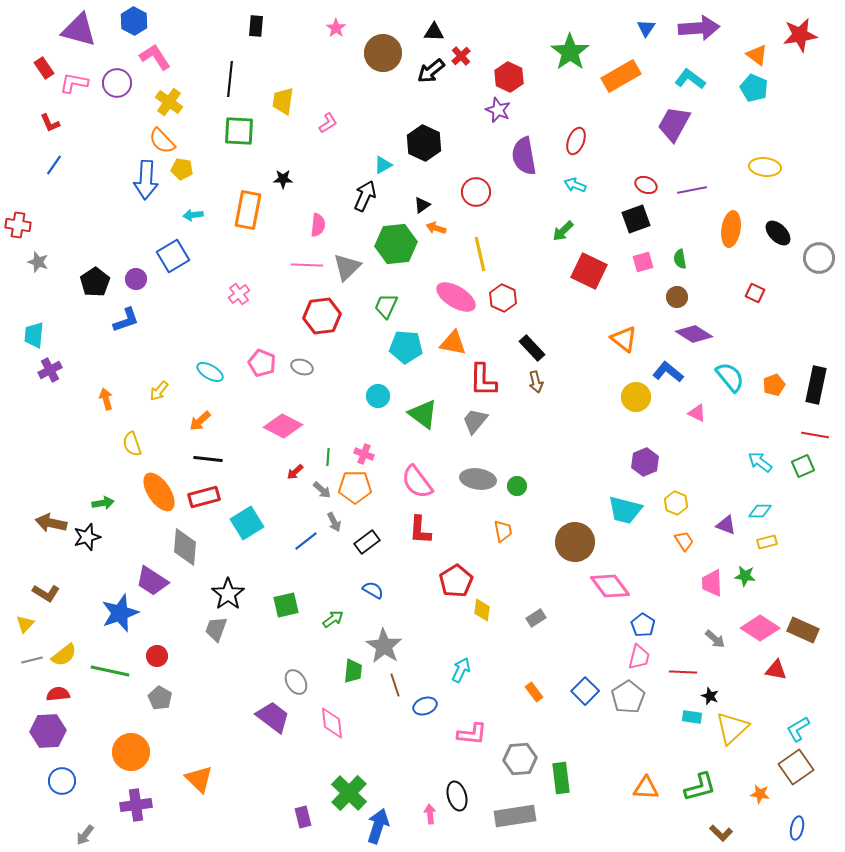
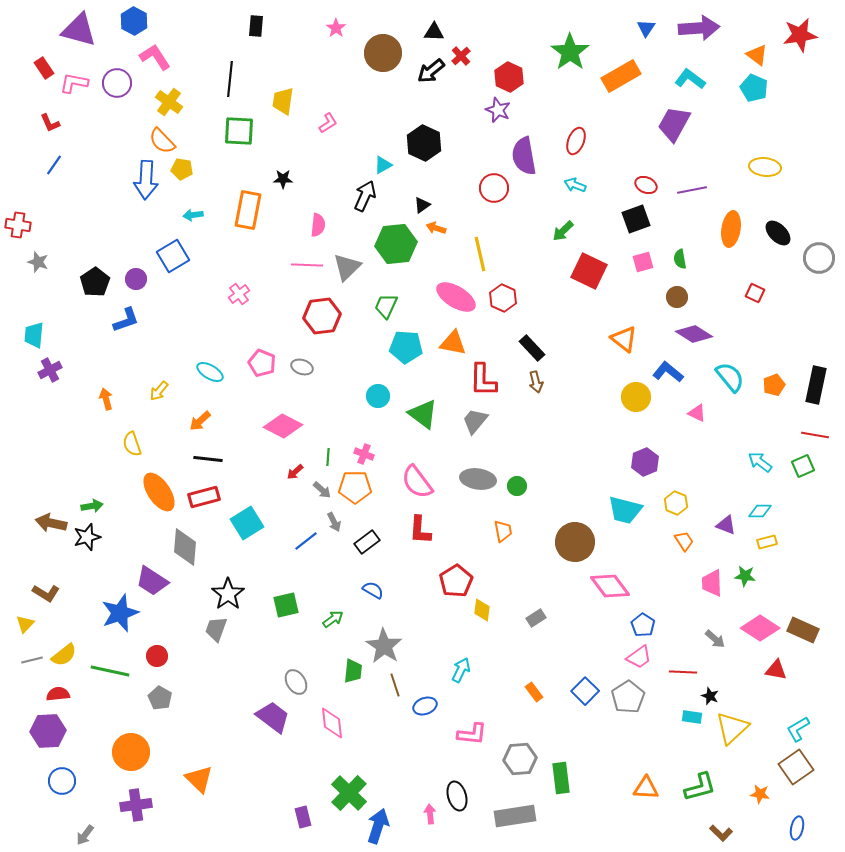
red circle at (476, 192): moved 18 px right, 4 px up
green arrow at (103, 503): moved 11 px left, 3 px down
pink trapezoid at (639, 657): rotated 40 degrees clockwise
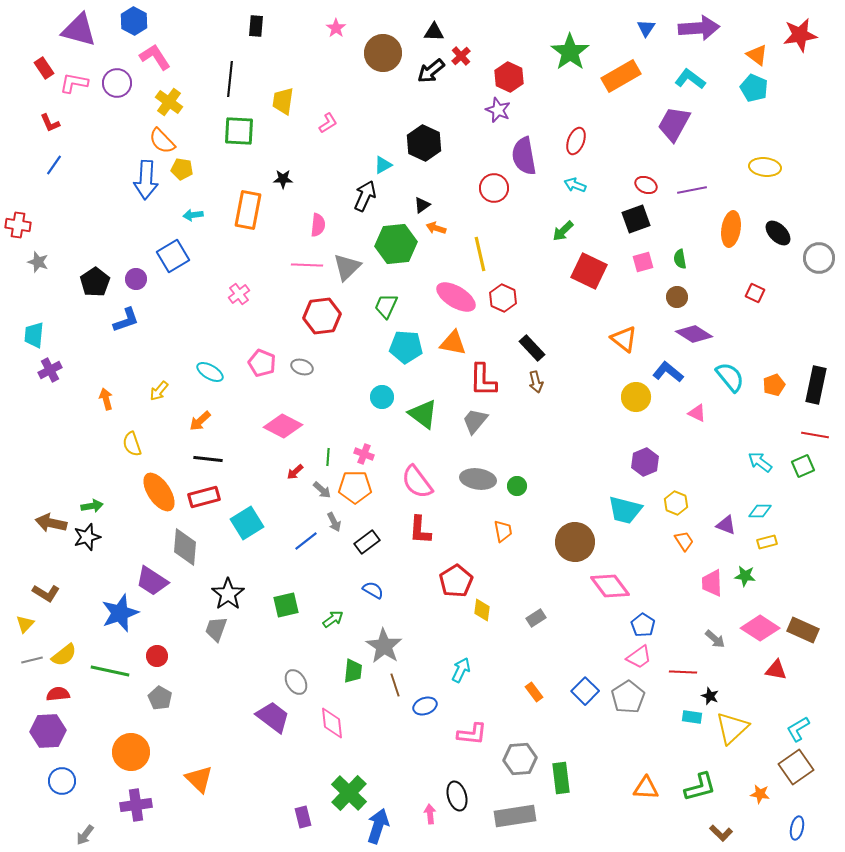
cyan circle at (378, 396): moved 4 px right, 1 px down
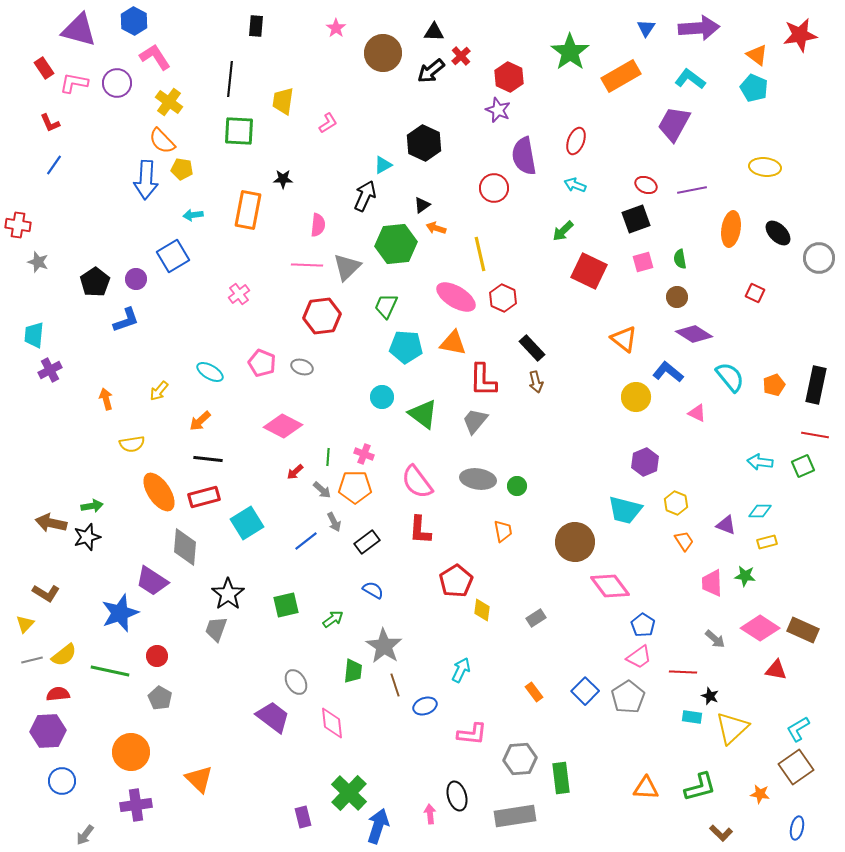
yellow semicircle at (132, 444): rotated 80 degrees counterclockwise
cyan arrow at (760, 462): rotated 30 degrees counterclockwise
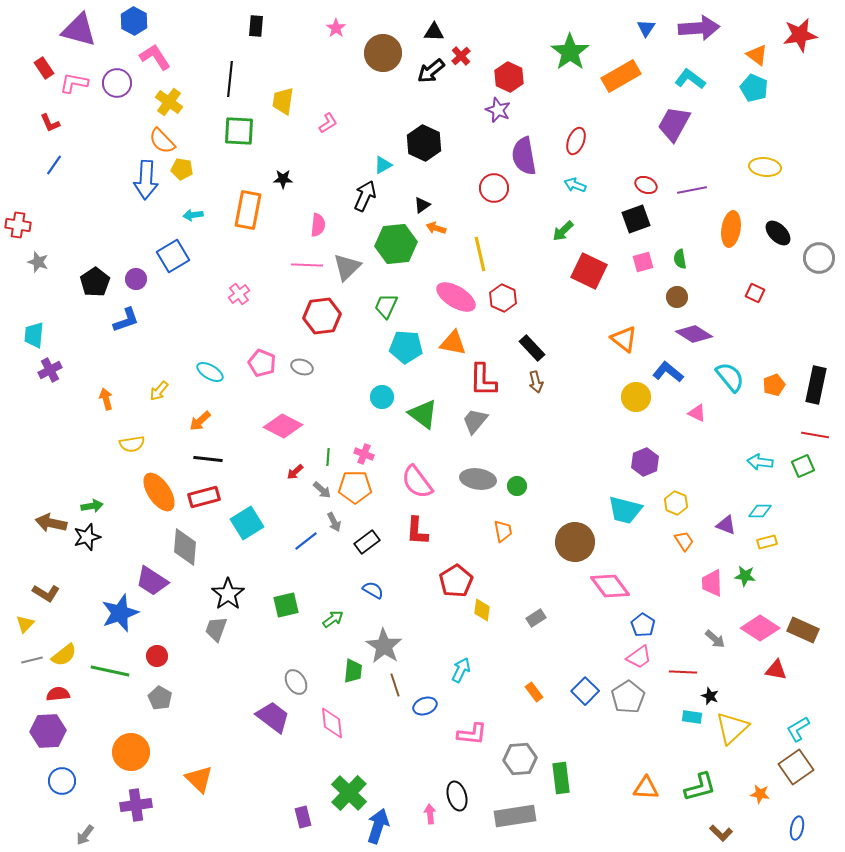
red L-shape at (420, 530): moved 3 px left, 1 px down
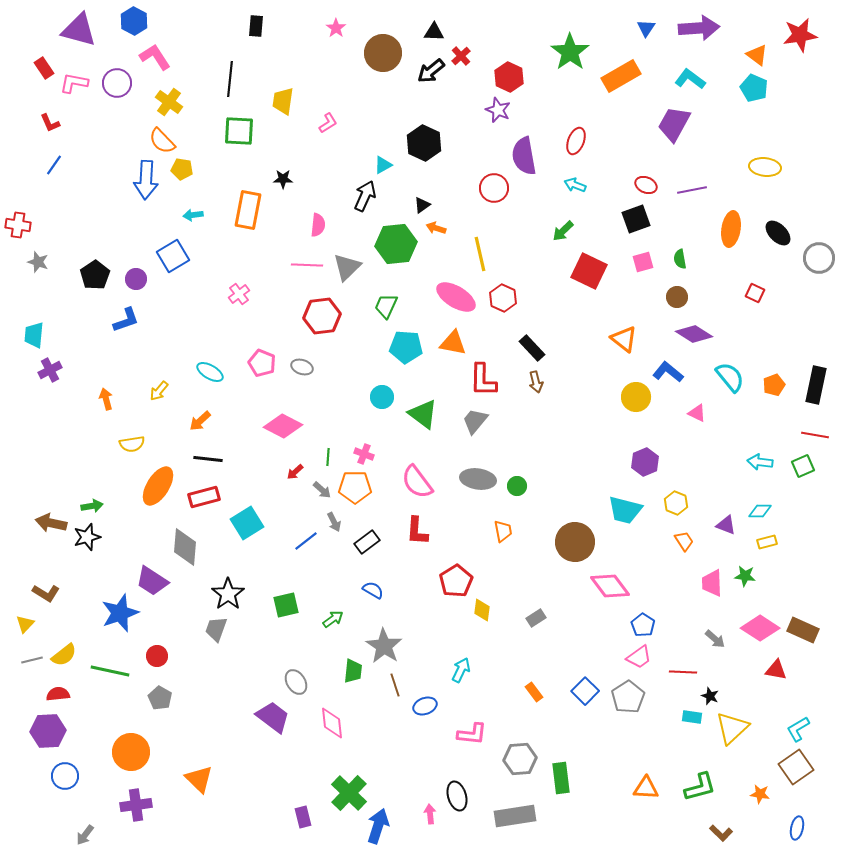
black pentagon at (95, 282): moved 7 px up
orange ellipse at (159, 492): moved 1 px left, 6 px up; rotated 66 degrees clockwise
blue circle at (62, 781): moved 3 px right, 5 px up
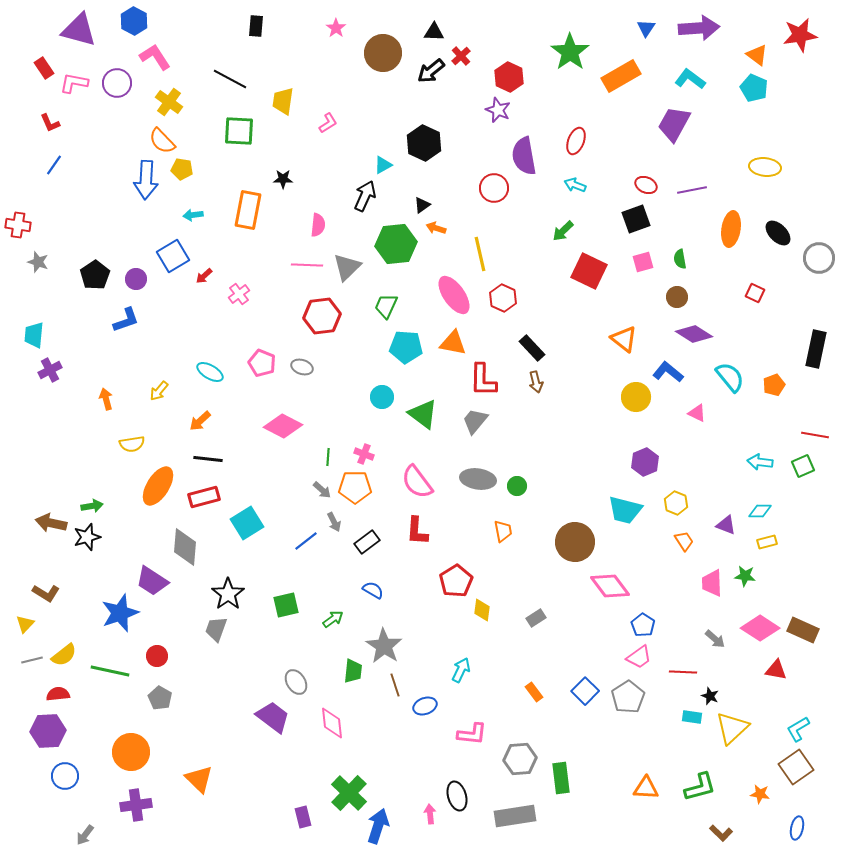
black line at (230, 79): rotated 68 degrees counterclockwise
pink ellipse at (456, 297): moved 2 px left, 2 px up; rotated 24 degrees clockwise
black rectangle at (816, 385): moved 36 px up
red arrow at (295, 472): moved 91 px left, 196 px up
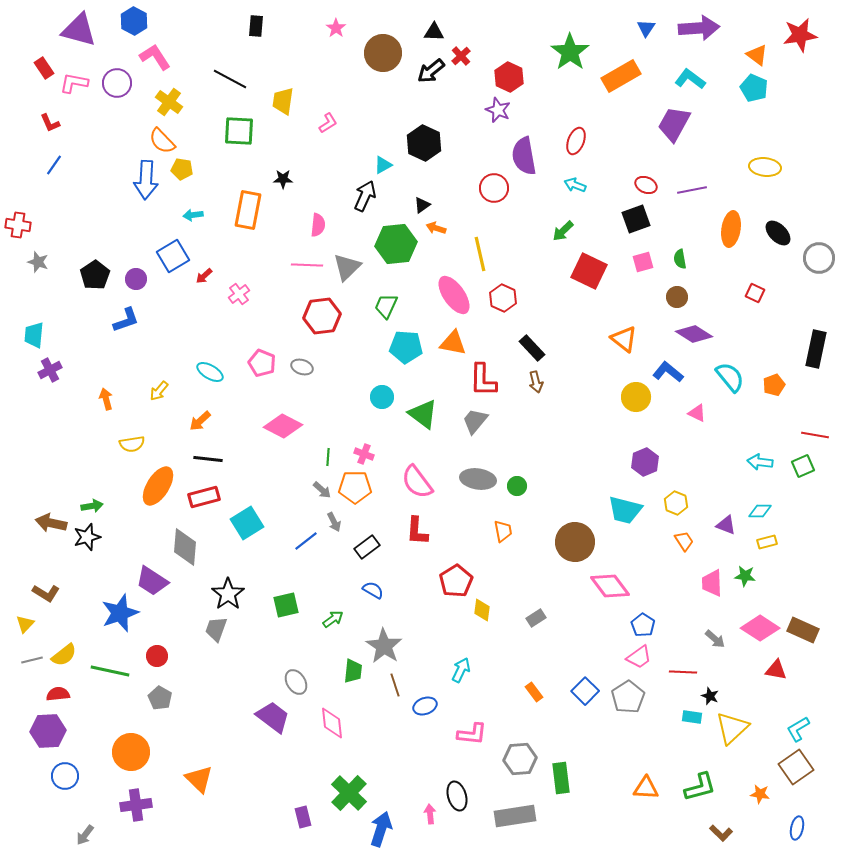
black rectangle at (367, 542): moved 5 px down
blue arrow at (378, 826): moved 3 px right, 3 px down
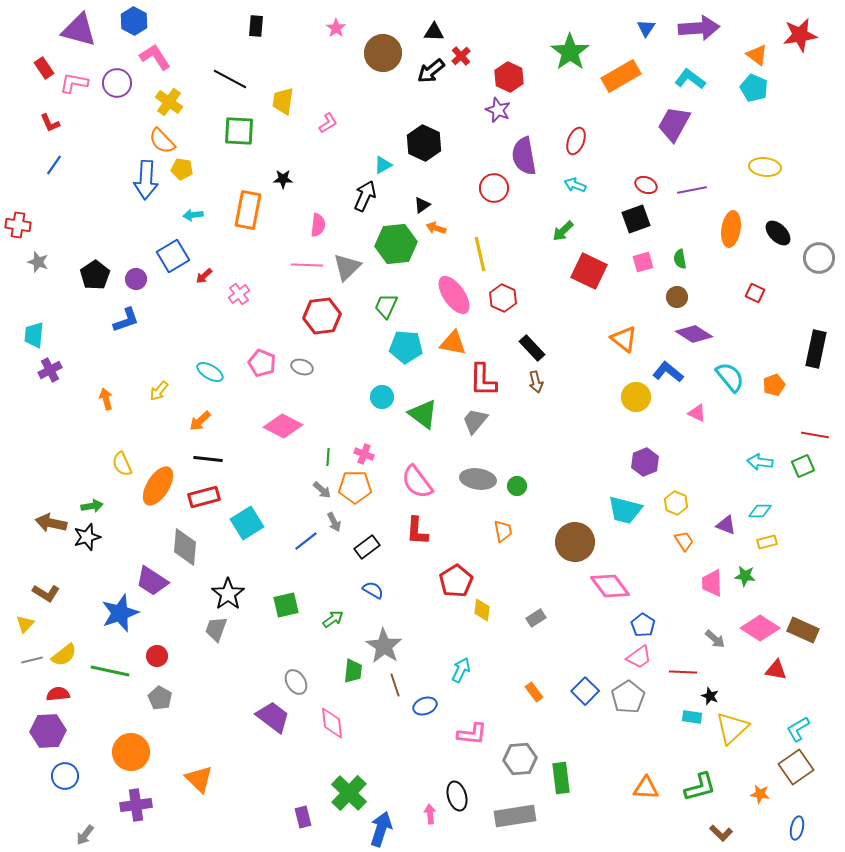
yellow semicircle at (132, 444): moved 10 px left, 20 px down; rotated 75 degrees clockwise
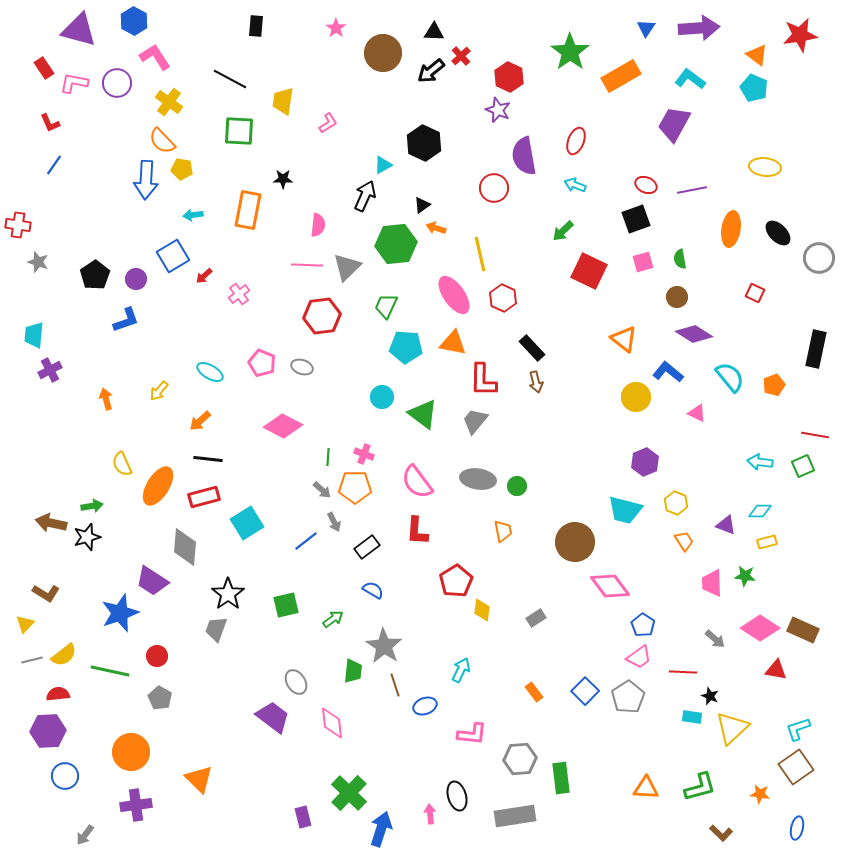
cyan L-shape at (798, 729): rotated 12 degrees clockwise
